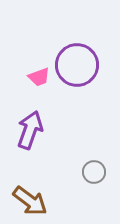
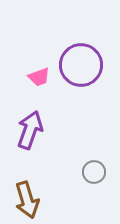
purple circle: moved 4 px right
brown arrow: moved 3 px left, 1 px up; rotated 36 degrees clockwise
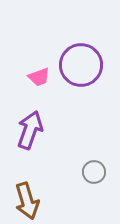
brown arrow: moved 1 px down
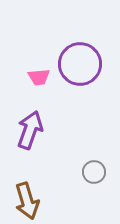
purple circle: moved 1 px left, 1 px up
pink trapezoid: rotated 15 degrees clockwise
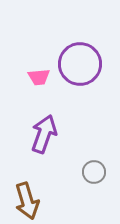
purple arrow: moved 14 px right, 4 px down
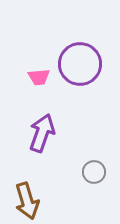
purple arrow: moved 2 px left, 1 px up
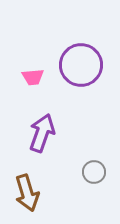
purple circle: moved 1 px right, 1 px down
pink trapezoid: moved 6 px left
brown arrow: moved 8 px up
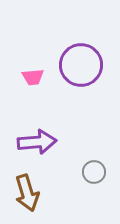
purple arrow: moved 5 px left, 9 px down; rotated 66 degrees clockwise
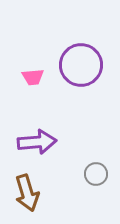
gray circle: moved 2 px right, 2 px down
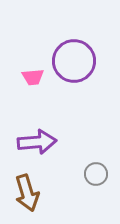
purple circle: moved 7 px left, 4 px up
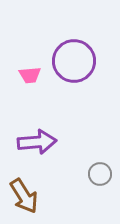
pink trapezoid: moved 3 px left, 2 px up
gray circle: moved 4 px right
brown arrow: moved 3 px left, 3 px down; rotated 15 degrees counterclockwise
